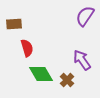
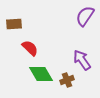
red semicircle: moved 3 px right; rotated 30 degrees counterclockwise
brown cross: rotated 24 degrees clockwise
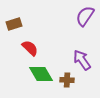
brown rectangle: rotated 14 degrees counterclockwise
brown cross: rotated 24 degrees clockwise
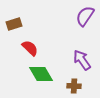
brown cross: moved 7 px right, 6 px down
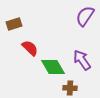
green diamond: moved 12 px right, 7 px up
brown cross: moved 4 px left, 2 px down
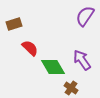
brown cross: moved 1 px right; rotated 32 degrees clockwise
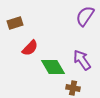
brown rectangle: moved 1 px right, 1 px up
red semicircle: rotated 90 degrees clockwise
brown cross: moved 2 px right; rotated 24 degrees counterclockwise
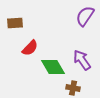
brown rectangle: rotated 14 degrees clockwise
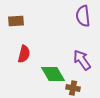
purple semicircle: moved 2 px left; rotated 40 degrees counterclockwise
brown rectangle: moved 1 px right, 2 px up
red semicircle: moved 6 px left, 6 px down; rotated 30 degrees counterclockwise
green diamond: moved 7 px down
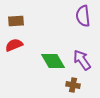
red semicircle: moved 10 px left, 9 px up; rotated 126 degrees counterclockwise
green diamond: moved 13 px up
brown cross: moved 3 px up
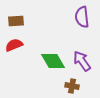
purple semicircle: moved 1 px left, 1 px down
purple arrow: moved 1 px down
brown cross: moved 1 px left, 1 px down
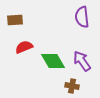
brown rectangle: moved 1 px left, 1 px up
red semicircle: moved 10 px right, 2 px down
